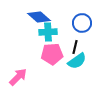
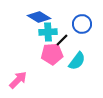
blue diamond: rotated 10 degrees counterclockwise
blue circle: moved 1 px down
black line: moved 13 px left, 7 px up; rotated 32 degrees clockwise
cyan semicircle: rotated 18 degrees counterclockwise
pink arrow: moved 3 px down
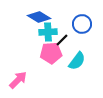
pink pentagon: moved 1 px left, 1 px up
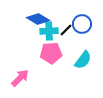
blue diamond: moved 1 px left, 2 px down
cyan cross: moved 1 px right, 1 px up
black line: moved 4 px right, 10 px up
cyan semicircle: moved 6 px right, 1 px up
pink arrow: moved 2 px right, 2 px up
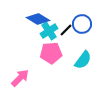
cyan cross: rotated 30 degrees counterclockwise
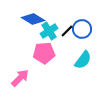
blue diamond: moved 5 px left
blue circle: moved 5 px down
black line: moved 1 px right, 1 px down
pink pentagon: moved 7 px left
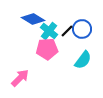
cyan cross: rotated 18 degrees counterclockwise
pink pentagon: moved 3 px right, 4 px up
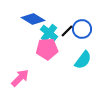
cyan cross: moved 2 px down
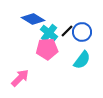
blue circle: moved 3 px down
cyan semicircle: moved 1 px left
